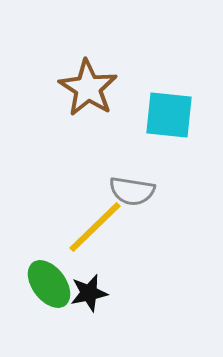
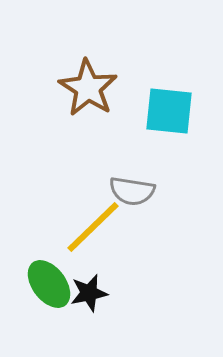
cyan square: moved 4 px up
yellow line: moved 2 px left
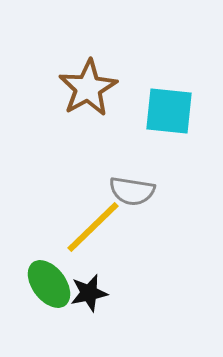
brown star: rotated 10 degrees clockwise
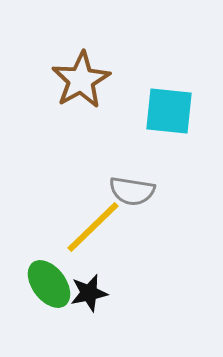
brown star: moved 7 px left, 8 px up
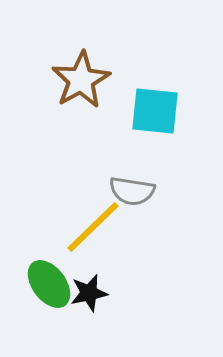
cyan square: moved 14 px left
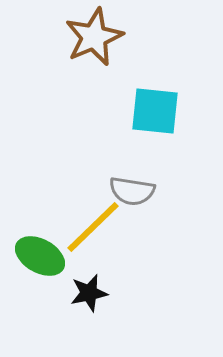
brown star: moved 13 px right, 43 px up; rotated 6 degrees clockwise
green ellipse: moved 9 px left, 28 px up; rotated 24 degrees counterclockwise
